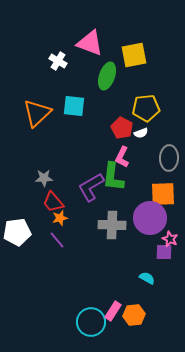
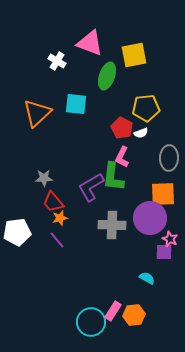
white cross: moved 1 px left
cyan square: moved 2 px right, 2 px up
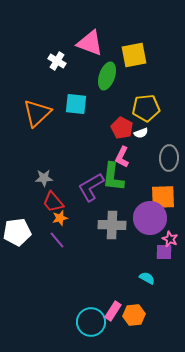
orange square: moved 3 px down
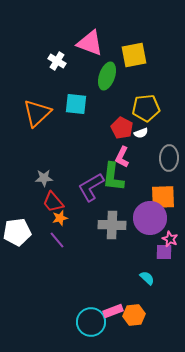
cyan semicircle: rotated 14 degrees clockwise
pink rectangle: rotated 36 degrees clockwise
